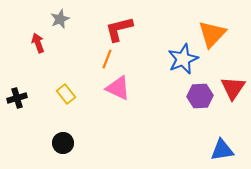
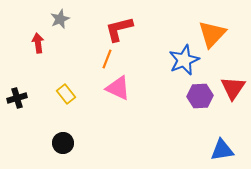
red arrow: rotated 12 degrees clockwise
blue star: moved 1 px right, 1 px down
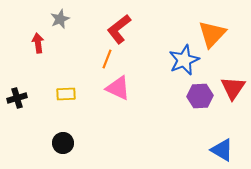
red L-shape: rotated 24 degrees counterclockwise
yellow rectangle: rotated 54 degrees counterclockwise
blue triangle: rotated 40 degrees clockwise
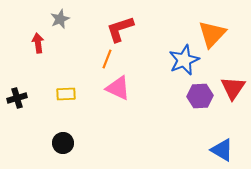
red L-shape: moved 1 px right; rotated 20 degrees clockwise
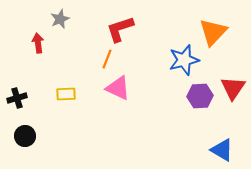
orange triangle: moved 1 px right, 2 px up
blue star: rotated 8 degrees clockwise
black circle: moved 38 px left, 7 px up
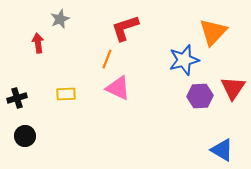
red L-shape: moved 5 px right, 1 px up
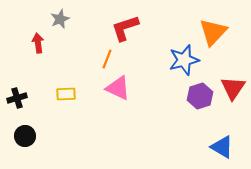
purple hexagon: rotated 15 degrees counterclockwise
blue triangle: moved 3 px up
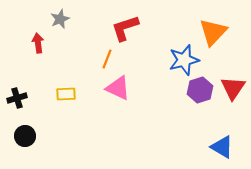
purple hexagon: moved 6 px up
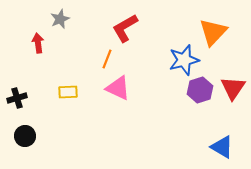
red L-shape: rotated 12 degrees counterclockwise
yellow rectangle: moved 2 px right, 2 px up
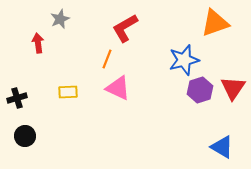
orange triangle: moved 2 px right, 9 px up; rotated 28 degrees clockwise
